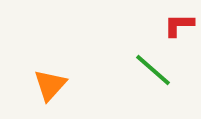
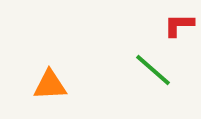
orange triangle: rotated 45 degrees clockwise
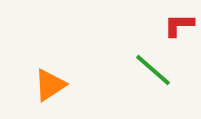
orange triangle: rotated 30 degrees counterclockwise
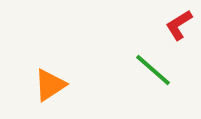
red L-shape: rotated 32 degrees counterclockwise
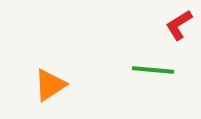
green line: rotated 36 degrees counterclockwise
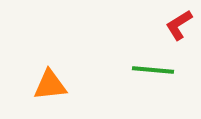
orange triangle: rotated 27 degrees clockwise
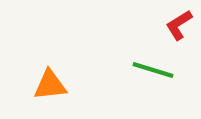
green line: rotated 12 degrees clockwise
